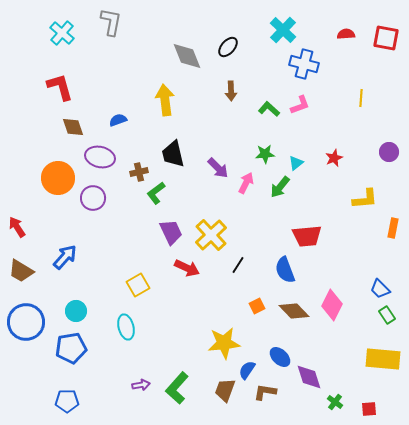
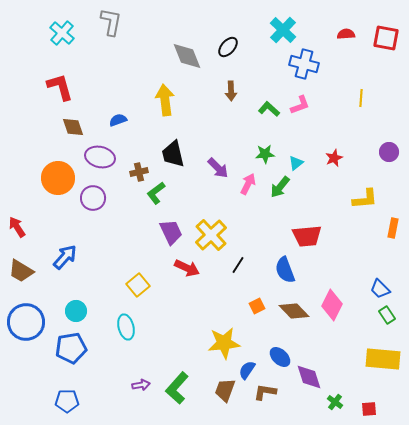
pink arrow at (246, 183): moved 2 px right, 1 px down
yellow square at (138, 285): rotated 10 degrees counterclockwise
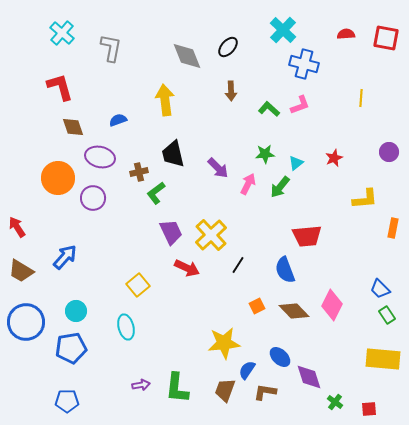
gray L-shape at (111, 22): moved 26 px down
green L-shape at (177, 388): rotated 36 degrees counterclockwise
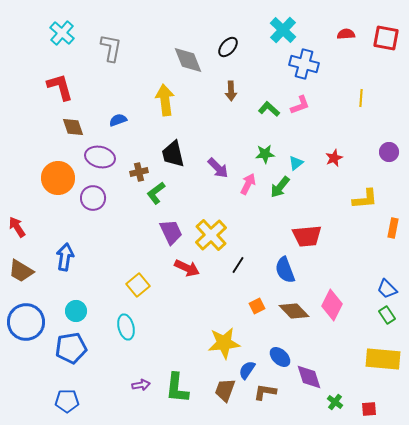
gray diamond at (187, 56): moved 1 px right, 4 px down
blue arrow at (65, 257): rotated 32 degrees counterclockwise
blue trapezoid at (380, 289): moved 7 px right
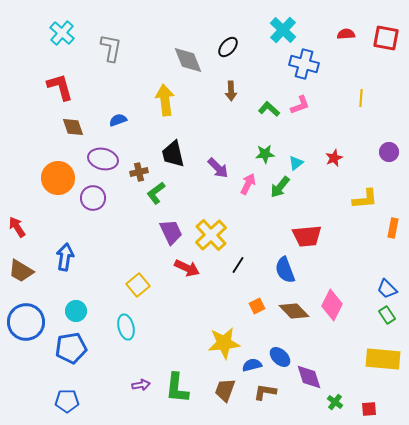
purple ellipse at (100, 157): moved 3 px right, 2 px down
blue semicircle at (247, 370): moved 5 px right, 5 px up; rotated 42 degrees clockwise
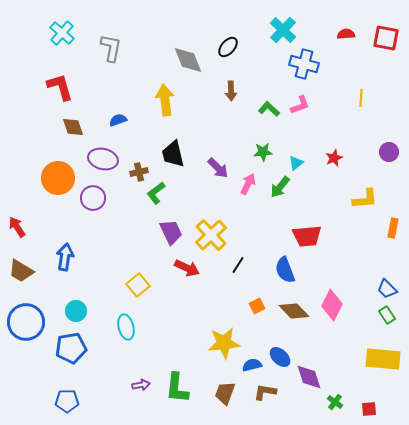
green star at (265, 154): moved 2 px left, 2 px up
brown trapezoid at (225, 390): moved 3 px down
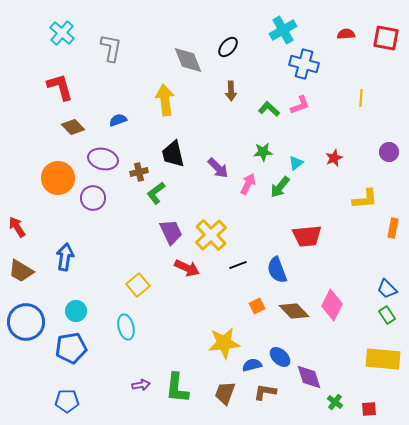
cyan cross at (283, 30): rotated 16 degrees clockwise
brown diamond at (73, 127): rotated 25 degrees counterclockwise
black line at (238, 265): rotated 36 degrees clockwise
blue semicircle at (285, 270): moved 8 px left
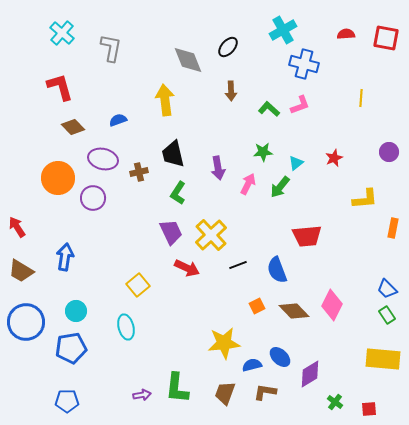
purple arrow at (218, 168): rotated 35 degrees clockwise
green L-shape at (156, 193): moved 22 px right; rotated 20 degrees counterclockwise
purple diamond at (309, 377): moved 1 px right, 3 px up; rotated 76 degrees clockwise
purple arrow at (141, 385): moved 1 px right, 10 px down
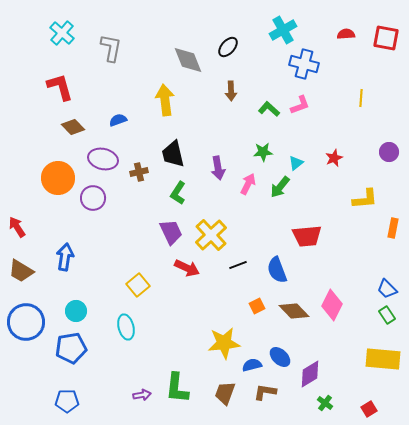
green cross at (335, 402): moved 10 px left, 1 px down
red square at (369, 409): rotated 28 degrees counterclockwise
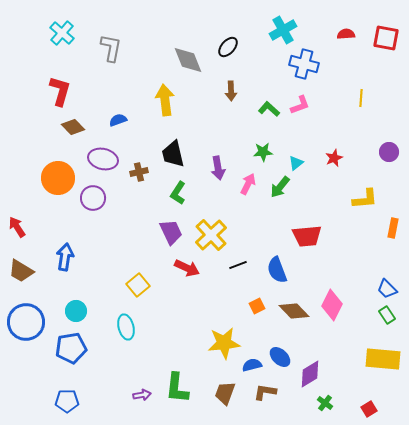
red L-shape at (60, 87): moved 4 px down; rotated 32 degrees clockwise
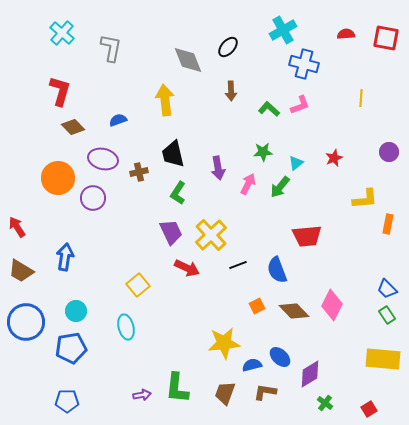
orange rectangle at (393, 228): moved 5 px left, 4 px up
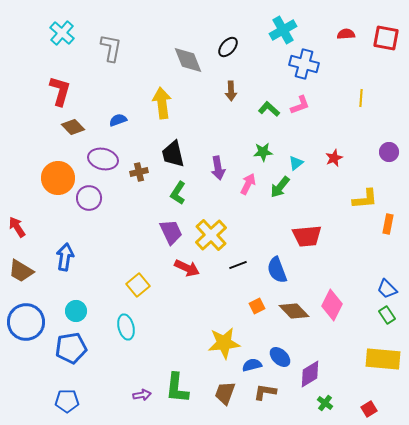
yellow arrow at (165, 100): moved 3 px left, 3 px down
purple circle at (93, 198): moved 4 px left
